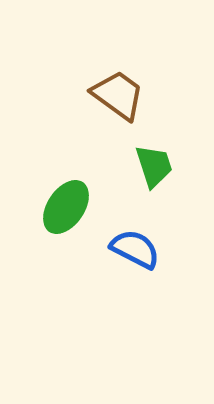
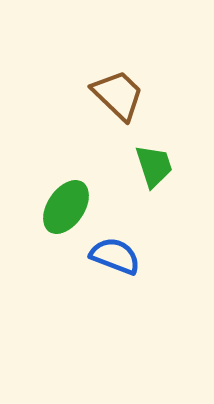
brown trapezoid: rotated 8 degrees clockwise
blue semicircle: moved 20 px left, 7 px down; rotated 6 degrees counterclockwise
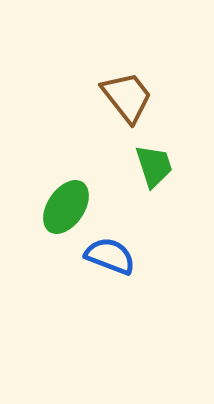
brown trapezoid: moved 9 px right, 2 px down; rotated 8 degrees clockwise
blue semicircle: moved 5 px left
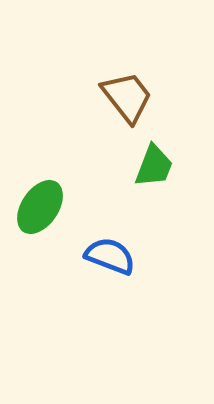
green trapezoid: rotated 39 degrees clockwise
green ellipse: moved 26 px left
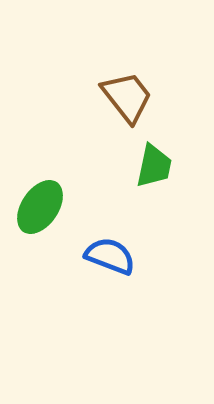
green trapezoid: rotated 9 degrees counterclockwise
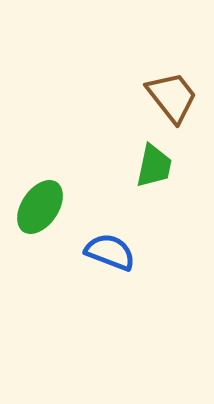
brown trapezoid: moved 45 px right
blue semicircle: moved 4 px up
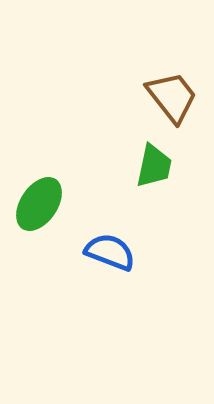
green ellipse: moved 1 px left, 3 px up
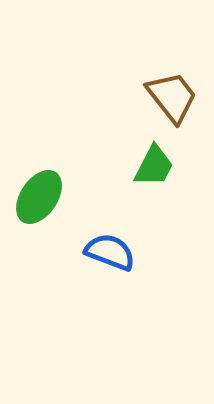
green trapezoid: rotated 15 degrees clockwise
green ellipse: moved 7 px up
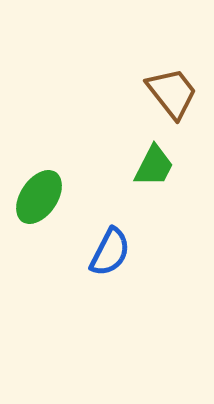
brown trapezoid: moved 4 px up
blue semicircle: rotated 96 degrees clockwise
